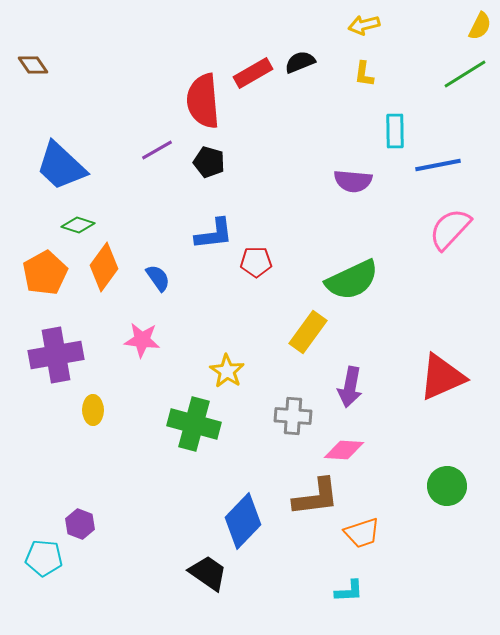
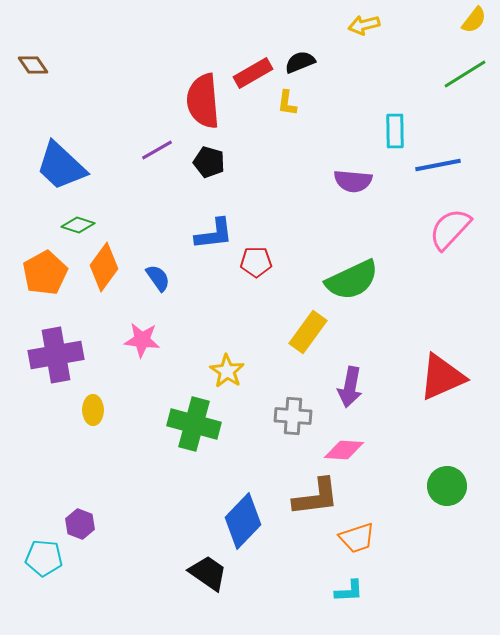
yellow semicircle: moved 6 px left, 6 px up; rotated 12 degrees clockwise
yellow L-shape: moved 77 px left, 29 px down
orange trapezoid: moved 5 px left, 5 px down
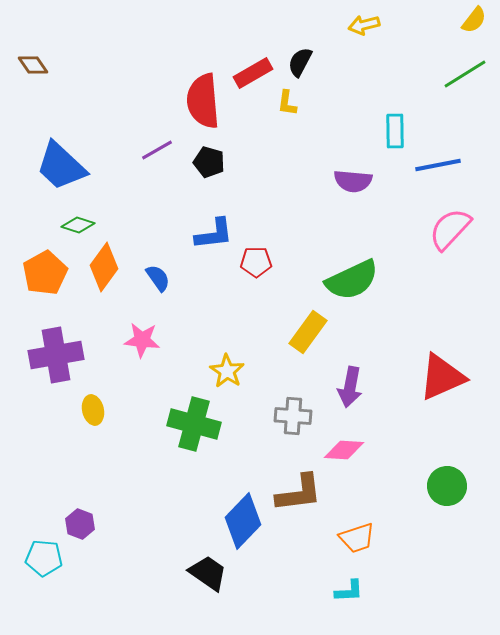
black semicircle: rotated 40 degrees counterclockwise
yellow ellipse: rotated 12 degrees counterclockwise
brown L-shape: moved 17 px left, 4 px up
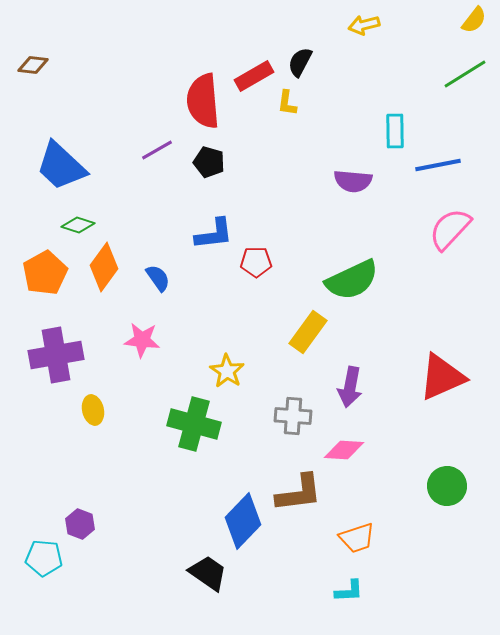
brown diamond: rotated 48 degrees counterclockwise
red rectangle: moved 1 px right, 3 px down
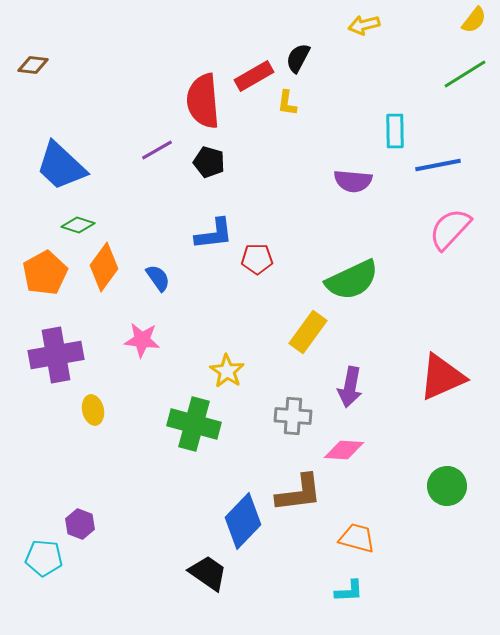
black semicircle: moved 2 px left, 4 px up
red pentagon: moved 1 px right, 3 px up
orange trapezoid: rotated 147 degrees counterclockwise
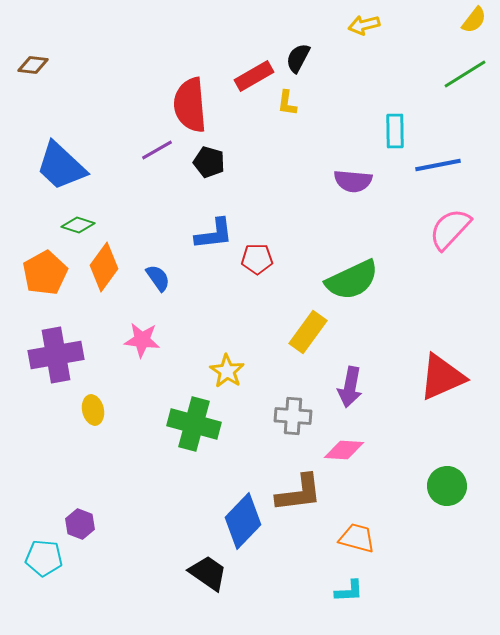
red semicircle: moved 13 px left, 4 px down
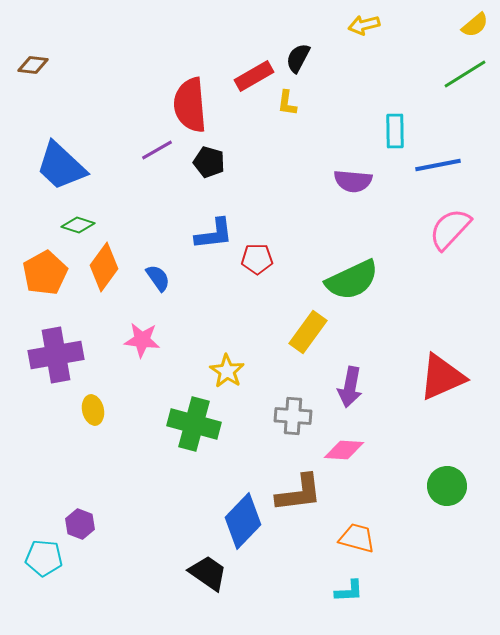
yellow semicircle: moved 1 px right, 5 px down; rotated 12 degrees clockwise
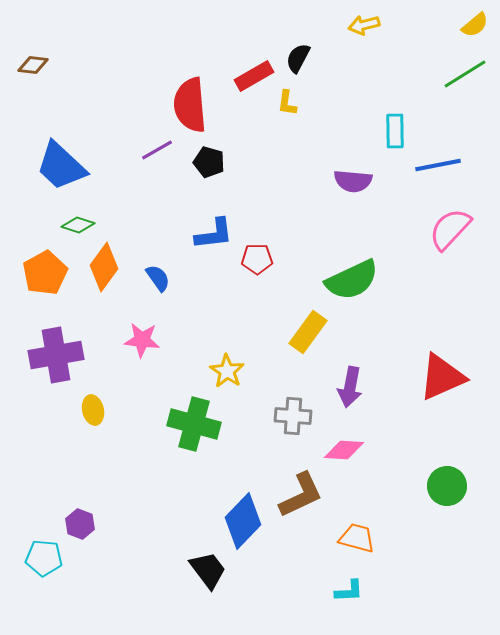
brown L-shape: moved 2 px right, 2 px down; rotated 18 degrees counterclockwise
black trapezoid: moved 3 px up; rotated 18 degrees clockwise
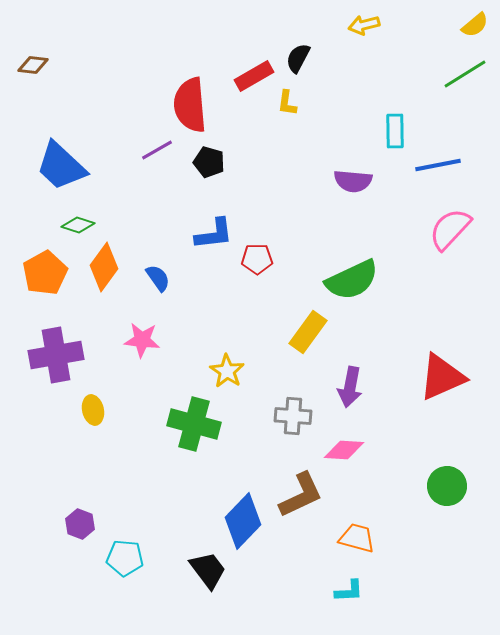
cyan pentagon: moved 81 px right
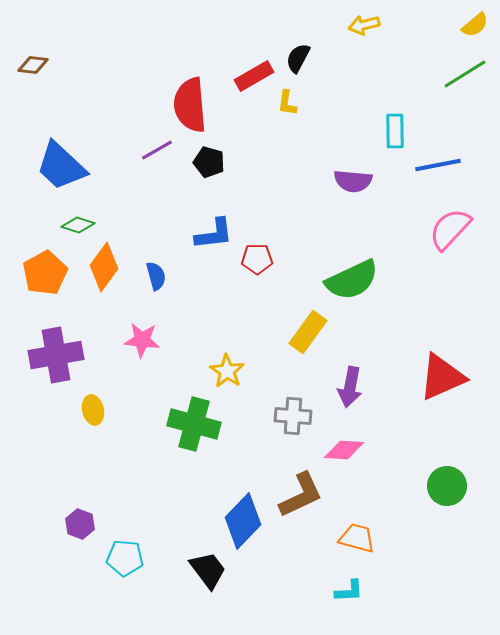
blue semicircle: moved 2 px left, 2 px up; rotated 20 degrees clockwise
